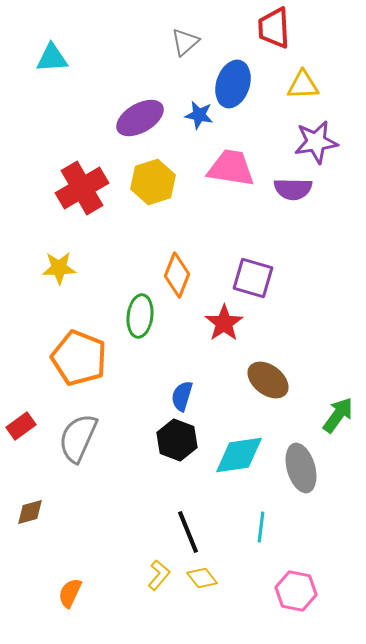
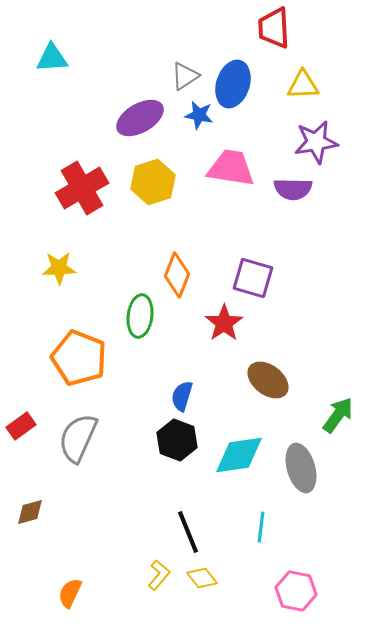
gray triangle: moved 34 px down; rotated 8 degrees clockwise
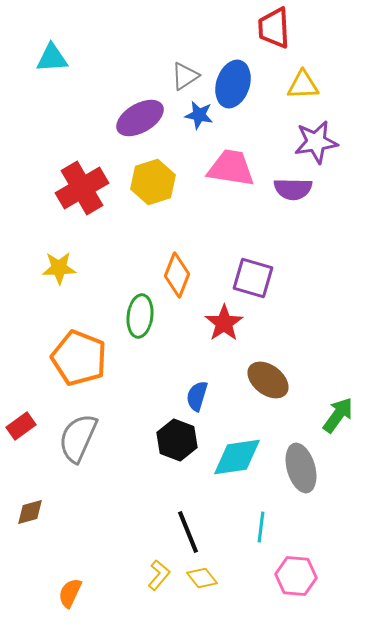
blue semicircle: moved 15 px right
cyan diamond: moved 2 px left, 2 px down
pink hexagon: moved 15 px up; rotated 6 degrees counterclockwise
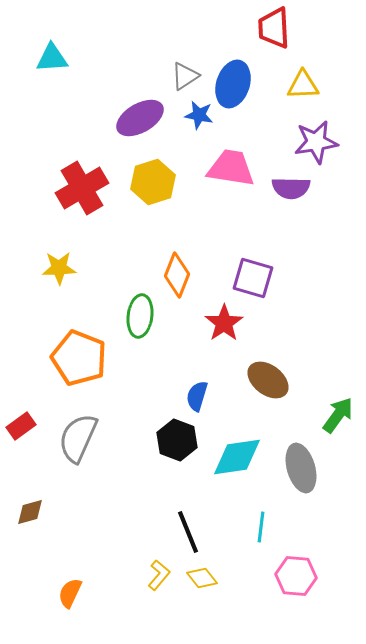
purple semicircle: moved 2 px left, 1 px up
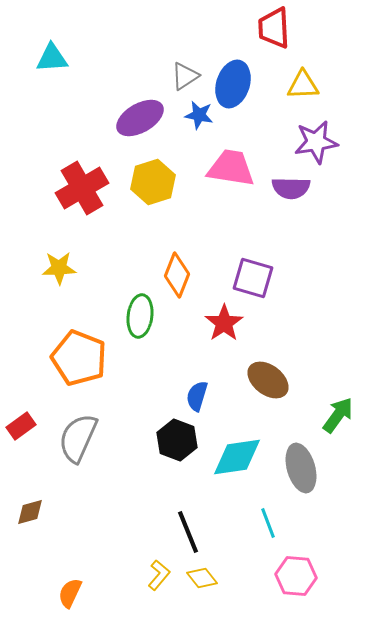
cyan line: moved 7 px right, 4 px up; rotated 28 degrees counterclockwise
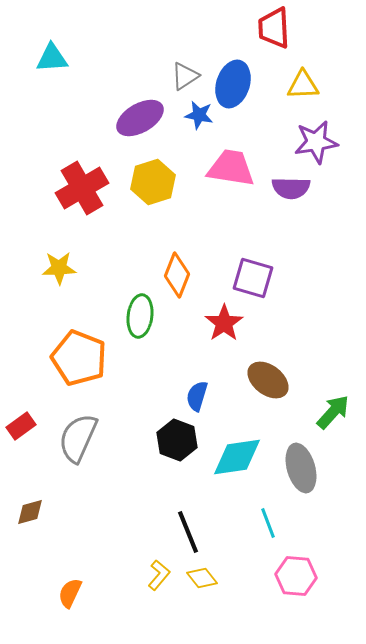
green arrow: moved 5 px left, 3 px up; rotated 6 degrees clockwise
